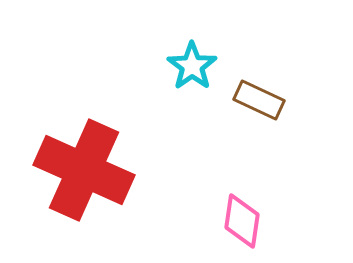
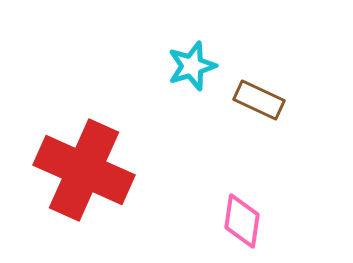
cyan star: rotated 18 degrees clockwise
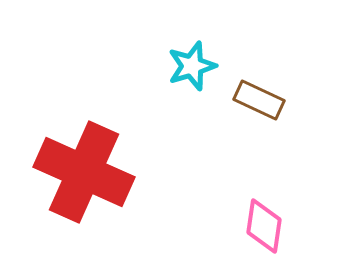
red cross: moved 2 px down
pink diamond: moved 22 px right, 5 px down
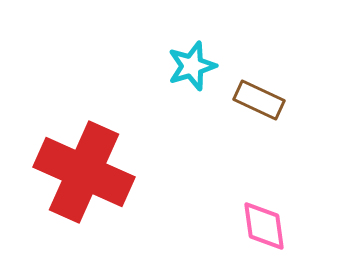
pink diamond: rotated 16 degrees counterclockwise
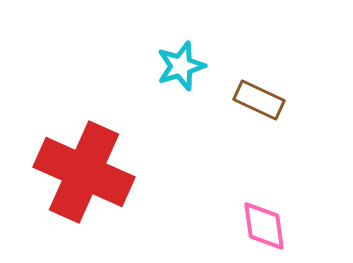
cyan star: moved 11 px left
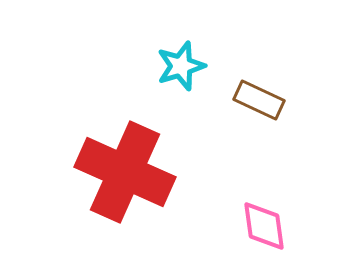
red cross: moved 41 px right
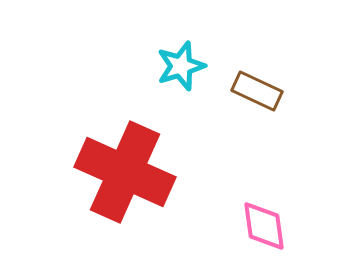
brown rectangle: moved 2 px left, 9 px up
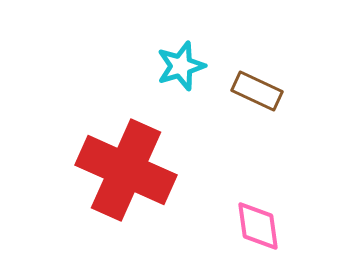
red cross: moved 1 px right, 2 px up
pink diamond: moved 6 px left
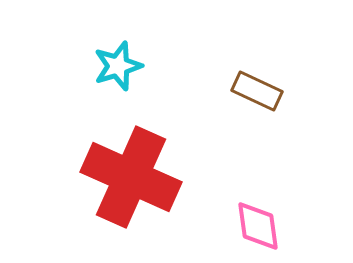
cyan star: moved 63 px left
red cross: moved 5 px right, 7 px down
